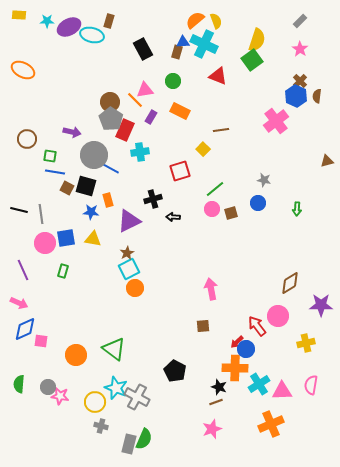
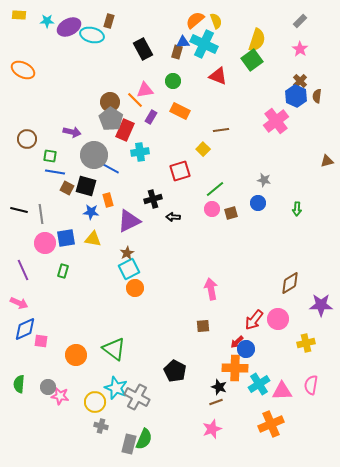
pink circle at (278, 316): moved 3 px down
red arrow at (257, 326): moved 3 px left, 6 px up; rotated 105 degrees counterclockwise
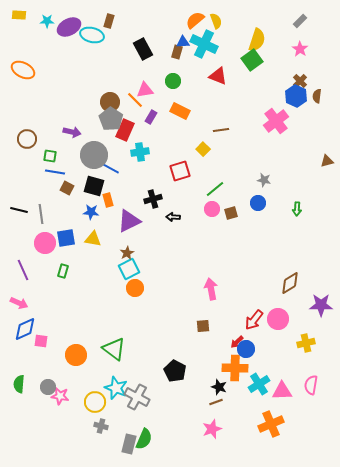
black square at (86, 186): moved 8 px right
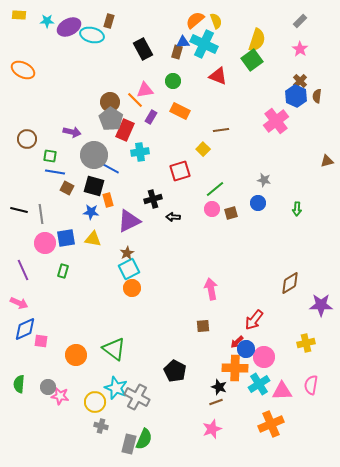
orange circle at (135, 288): moved 3 px left
pink circle at (278, 319): moved 14 px left, 38 px down
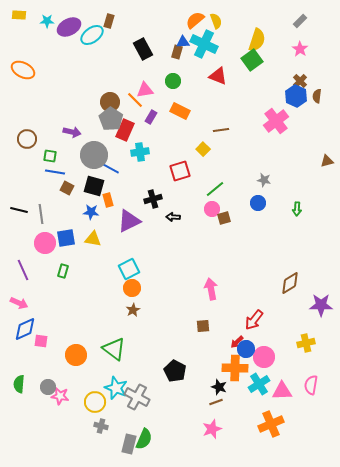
cyan ellipse at (92, 35): rotated 50 degrees counterclockwise
brown square at (231, 213): moved 7 px left, 5 px down
brown star at (127, 253): moved 6 px right, 57 px down
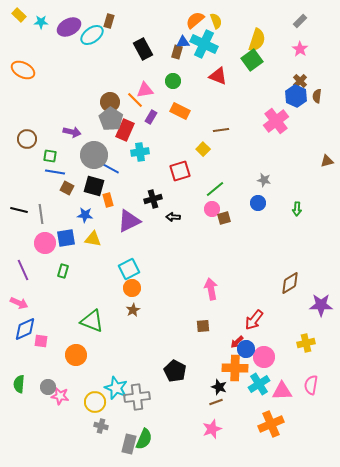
yellow rectangle at (19, 15): rotated 40 degrees clockwise
cyan star at (47, 21): moved 6 px left, 1 px down
blue star at (91, 212): moved 6 px left, 3 px down
green triangle at (114, 349): moved 22 px left, 28 px up; rotated 15 degrees counterclockwise
gray cross at (137, 397): rotated 35 degrees counterclockwise
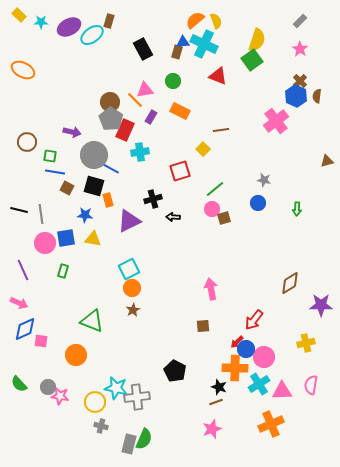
brown circle at (27, 139): moved 3 px down
green semicircle at (19, 384): rotated 48 degrees counterclockwise
cyan star at (116, 388): rotated 10 degrees counterclockwise
